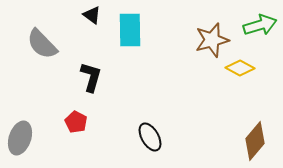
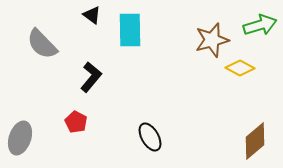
black L-shape: rotated 24 degrees clockwise
brown diamond: rotated 9 degrees clockwise
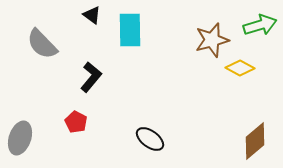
black ellipse: moved 2 px down; rotated 24 degrees counterclockwise
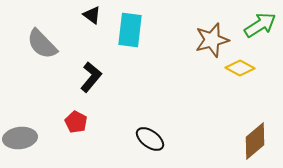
green arrow: rotated 16 degrees counterclockwise
cyan rectangle: rotated 8 degrees clockwise
gray ellipse: rotated 64 degrees clockwise
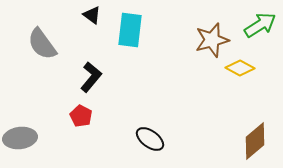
gray semicircle: rotated 8 degrees clockwise
red pentagon: moved 5 px right, 6 px up
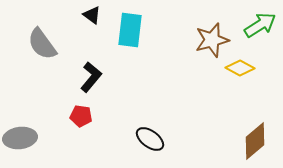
red pentagon: rotated 20 degrees counterclockwise
